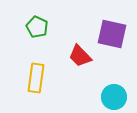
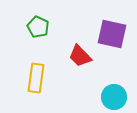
green pentagon: moved 1 px right
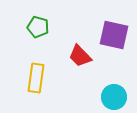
green pentagon: rotated 10 degrees counterclockwise
purple square: moved 2 px right, 1 px down
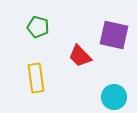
yellow rectangle: rotated 16 degrees counterclockwise
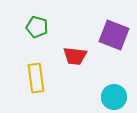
green pentagon: moved 1 px left
purple square: rotated 8 degrees clockwise
red trapezoid: moved 5 px left; rotated 40 degrees counterclockwise
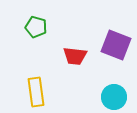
green pentagon: moved 1 px left
purple square: moved 2 px right, 10 px down
yellow rectangle: moved 14 px down
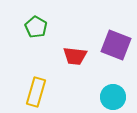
green pentagon: rotated 15 degrees clockwise
yellow rectangle: rotated 24 degrees clockwise
cyan circle: moved 1 px left
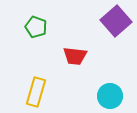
green pentagon: rotated 10 degrees counterclockwise
purple square: moved 24 px up; rotated 28 degrees clockwise
cyan circle: moved 3 px left, 1 px up
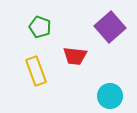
purple square: moved 6 px left, 6 px down
green pentagon: moved 4 px right
yellow rectangle: moved 21 px up; rotated 36 degrees counterclockwise
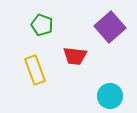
green pentagon: moved 2 px right, 2 px up
yellow rectangle: moved 1 px left, 1 px up
